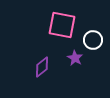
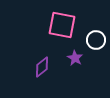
white circle: moved 3 px right
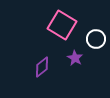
pink square: rotated 20 degrees clockwise
white circle: moved 1 px up
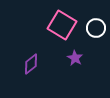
white circle: moved 11 px up
purple diamond: moved 11 px left, 3 px up
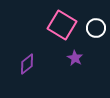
purple diamond: moved 4 px left
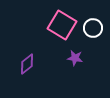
white circle: moved 3 px left
purple star: rotated 21 degrees counterclockwise
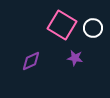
purple diamond: moved 4 px right, 3 px up; rotated 15 degrees clockwise
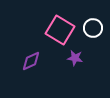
pink square: moved 2 px left, 5 px down
